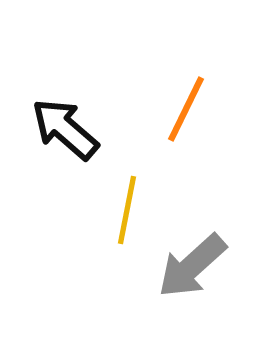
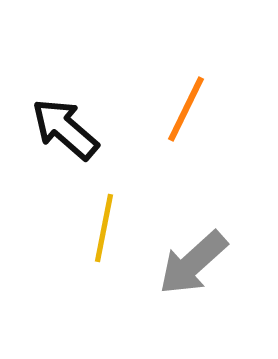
yellow line: moved 23 px left, 18 px down
gray arrow: moved 1 px right, 3 px up
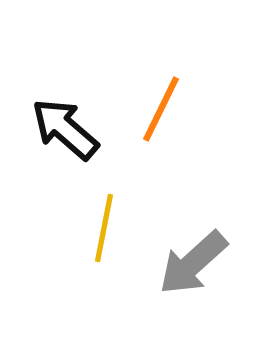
orange line: moved 25 px left
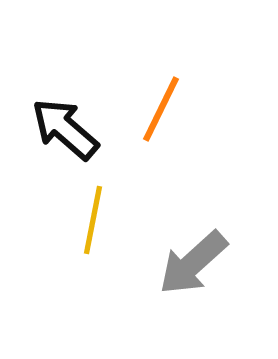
yellow line: moved 11 px left, 8 px up
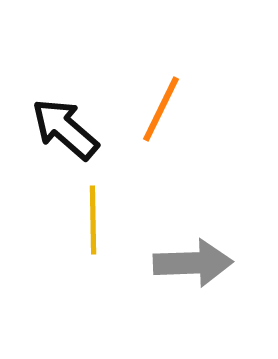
yellow line: rotated 12 degrees counterclockwise
gray arrow: rotated 140 degrees counterclockwise
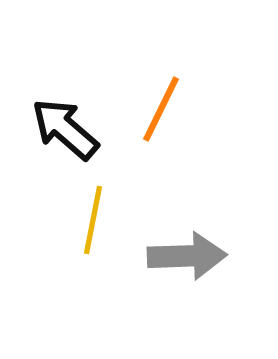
yellow line: rotated 12 degrees clockwise
gray arrow: moved 6 px left, 7 px up
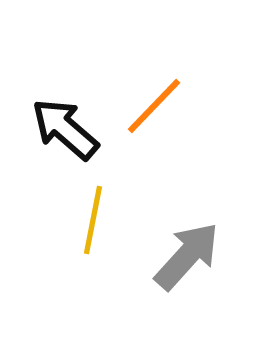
orange line: moved 7 px left, 3 px up; rotated 18 degrees clockwise
gray arrow: rotated 46 degrees counterclockwise
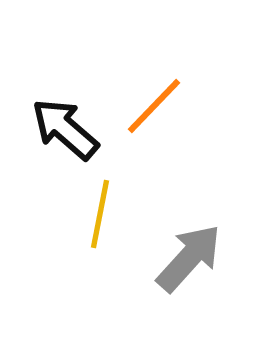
yellow line: moved 7 px right, 6 px up
gray arrow: moved 2 px right, 2 px down
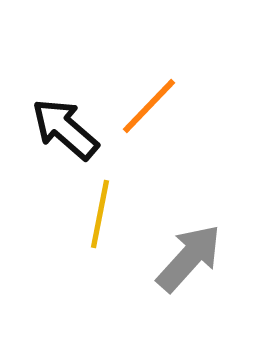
orange line: moved 5 px left
